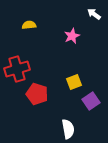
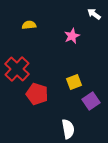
red cross: rotated 30 degrees counterclockwise
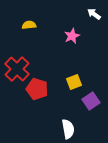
red pentagon: moved 5 px up
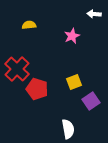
white arrow: rotated 32 degrees counterclockwise
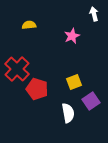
white arrow: rotated 72 degrees clockwise
white semicircle: moved 16 px up
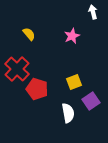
white arrow: moved 1 px left, 2 px up
yellow semicircle: moved 9 px down; rotated 56 degrees clockwise
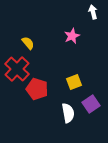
yellow semicircle: moved 1 px left, 9 px down
purple square: moved 3 px down
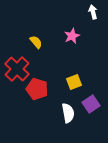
yellow semicircle: moved 8 px right, 1 px up
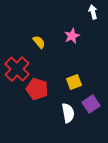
yellow semicircle: moved 3 px right
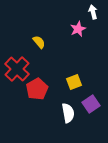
pink star: moved 6 px right, 7 px up
red pentagon: rotated 25 degrees clockwise
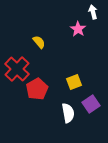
pink star: rotated 14 degrees counterclockwise
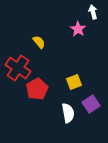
red cross: moved 1 px right, 1 px up; rotated 10 degrees counterclockwise
